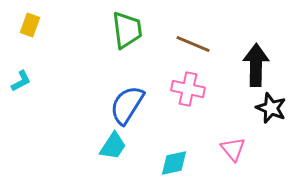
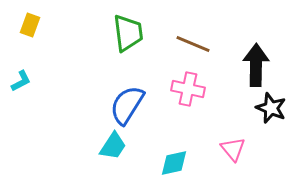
green trapezoid: moved 1 px right, 3 px down
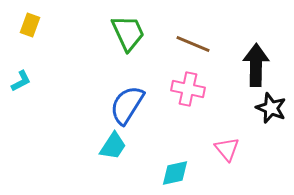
green trapezoid: rotated 18 degrees counterclockwise
pink triangle: moved 6 px left
cyan diamond: moved 1 px right, 10 px down
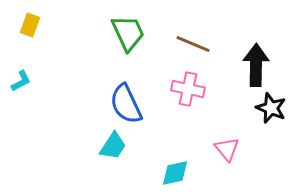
blue semicircle: moved 1 px left, 1 px up; rotated 57 degrees counterclockwise
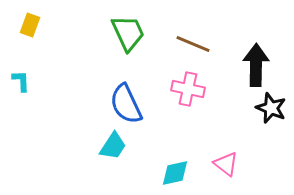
cyan L-shape: rotated 65 degrees counterclockwise
pink triangle: moved 1 px left, 15 px down; rotated 12 degrees counterclockwise
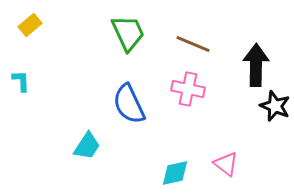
yellow rectangle: rotated 30 degrees clockwise
blue semicircle: moved 3 px right
black star: moved 4 px right, 2 px up
cyan trapezoid: moved 26 px left
